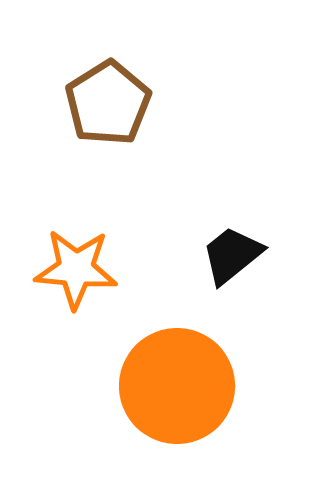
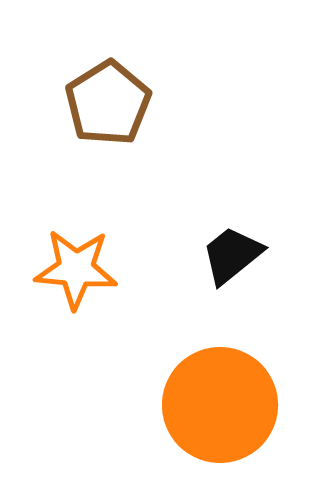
orange circle: moved 43 px right, 19 px down
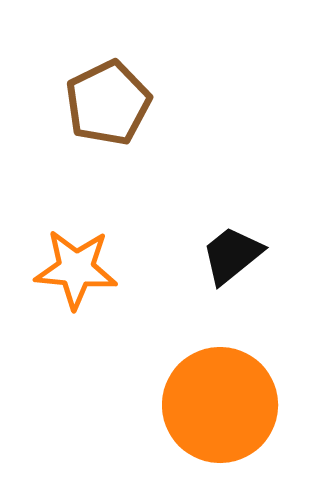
brown pentagon: rotated 6 degrees clockwise
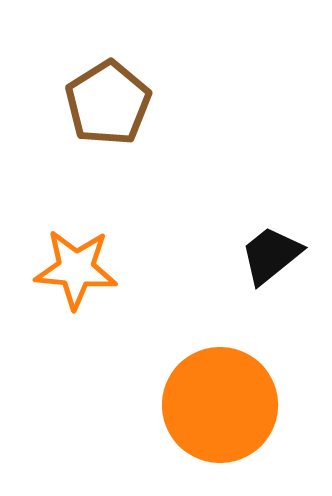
brown pentagon: rotated 6 degrees counterclockwise
black trapezoid: moved 39 px right
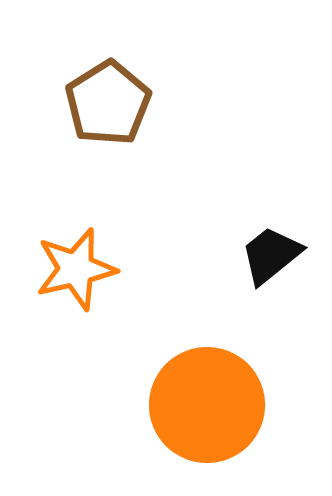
orange star: rotated 18 degrees counterclockwise
orange circle: moved 13 px left
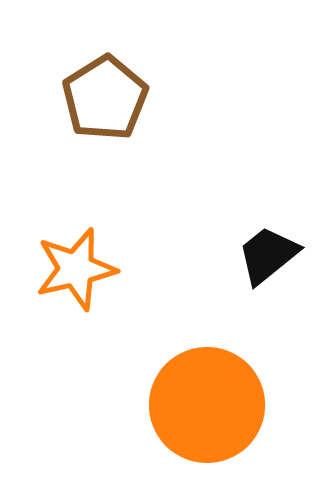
brown pentagon: moved 3 px left, 5 px up
black trapezoid: moved 3 px left
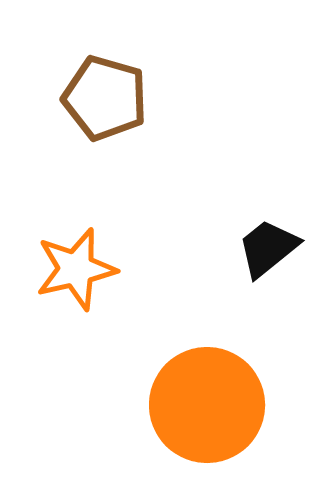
brown pentagon: rotated 24 degrees counterclockwise
black trapezoid: moved 7 px up
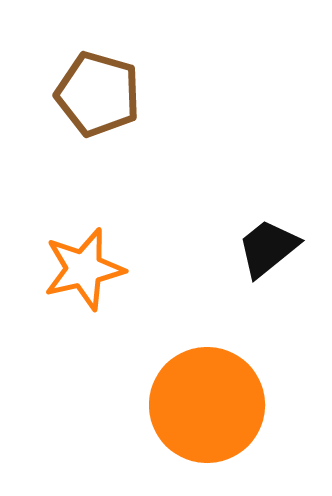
brown pentagon: moved 7 px left, 4 px up
orange star: moved 8 px right
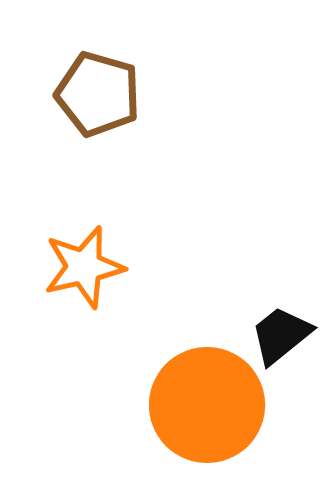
black trapezoid: moved 13 px right, 87 px down
orange star: moved 2 px up
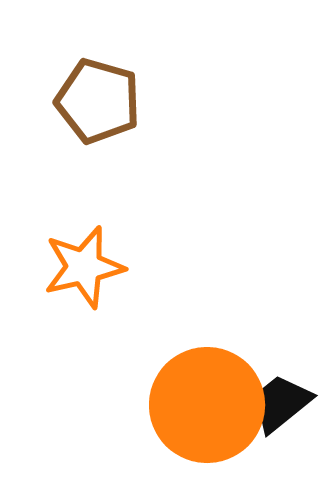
brown pentagon: moved 7 px down
black trapezoid: moved 68 px down
